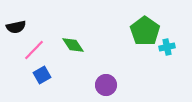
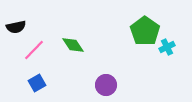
cyan cross: rotated 14 degrees counterclockwise
blue square: moved 5 px left, 8 px down
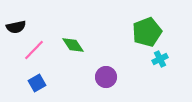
green pentagon: moved 2 px right, 1 px down; rotated 16 degrees clockwise
cyan cross: moved 7 px left, 12 px down
purple circle: moved 8 px up
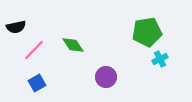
green pentagon: rotated 12 degrees clockwise
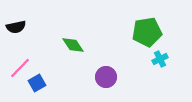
pink line: moved 14 px left, 18 px down
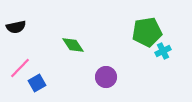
cyan cross: moved 3 px right, 8 px up
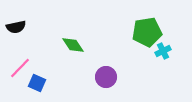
blue square: rotated 36 degrees counterclockwise
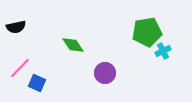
purple circle: moved 1 px left, 4 px up
